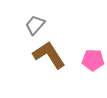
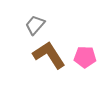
pink pentagon: moved 8 px left, 3 px up
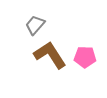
brown L-shape: moved 1 px right
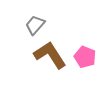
pink pentagon: rotated 20 degrees clockwise
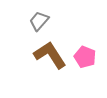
gray trapezoid: moved 4 px right, 4 px up
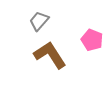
pink pentagon: moved 7 px right, 17 px up
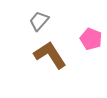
pink pentagon: moved 1 px left, 1 px up
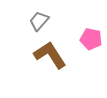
pink pentagon: rotated 10 degrees counterclockwise
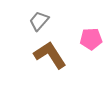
pink pentagon: rotated 15 degrees counterclockwise
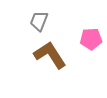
gray trapezoid: rotated 20 degrees counterclockwise
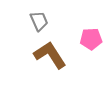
gray trapezoid: rotated 135 degrees clockwise
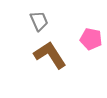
pink pentagon: rotated 15 degrees clockwise
